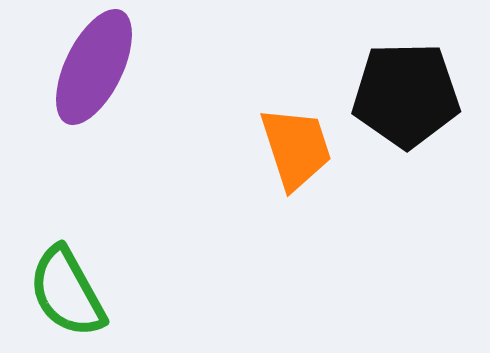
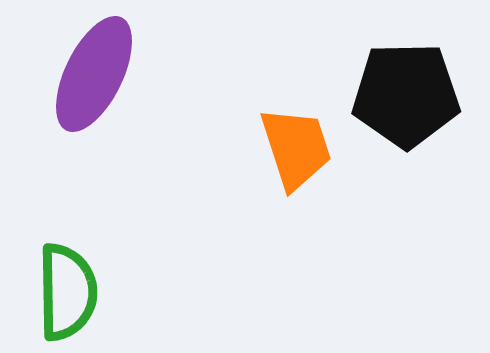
purple ellipse: moved 7 px down
green semicircle: rotated 152 degrees counterclockwise
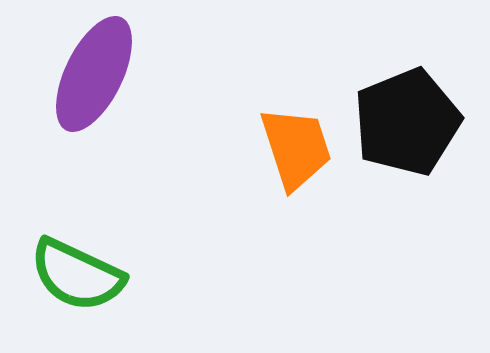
black pentagon: moved 1 px right, 27 px down; rotated 21 degrees counterclockwise
green semicircle: moved 10 px right, 17 px up; rotated 116 degrees clockwise
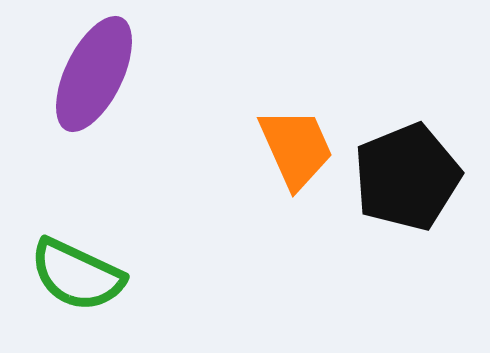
black pentagon: moved 55 px down
orange trapezoid: rotated 6 degrees counterclockwise
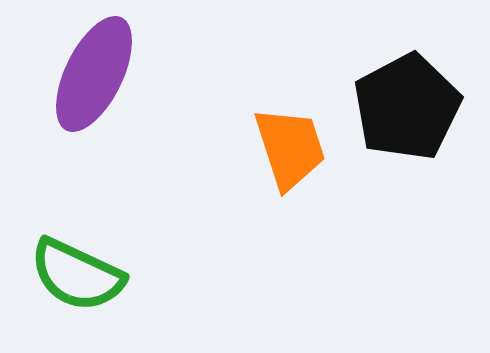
orange trapezoid: moved 6 px left; rotated 6 degrees clockwise
black pentagon: moved 70 px up; rotated 6 degrees counterclockwise
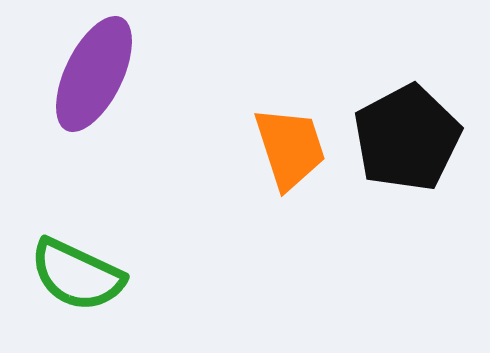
black pentagon: moved 31 px down
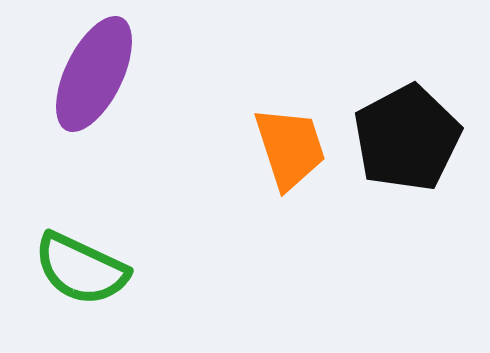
green semicircle: moved 4 px right, 6 px up
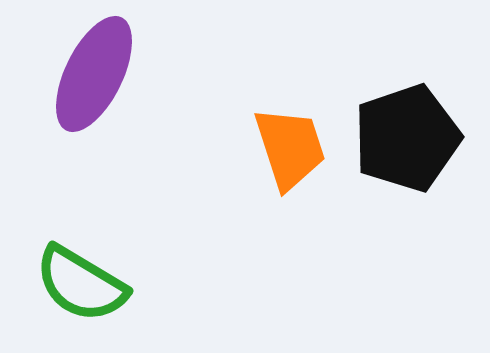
black pentagon: rotated 9 degrees clockwise
green semicircle: moved 15 px down; rotated 6 degrees clockwise
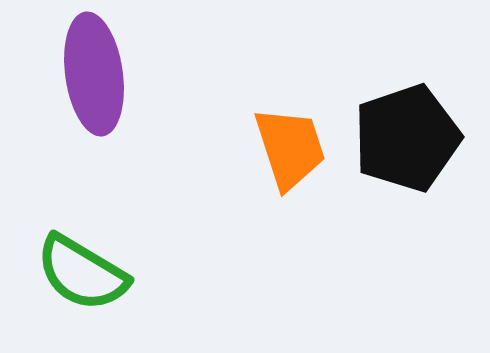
purple ellipse: rotated 34 degrees counterclockwise
green semicircle: moved 1 px right, 11 px up
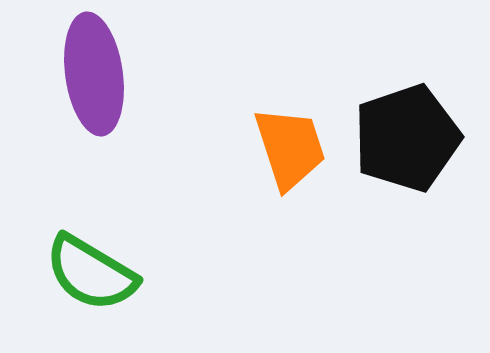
green semicircle: moved 9 px right
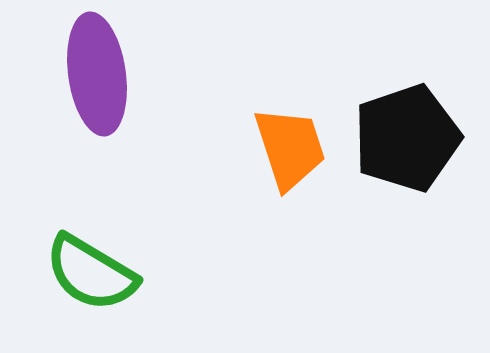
purple ellipse: moved 3 px right
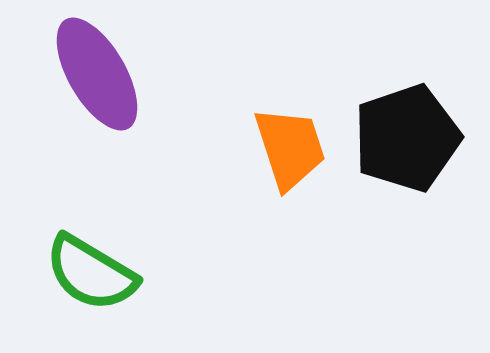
purple ellipse: rotated 22 degrees counterclockwise
